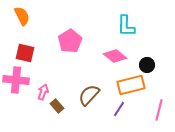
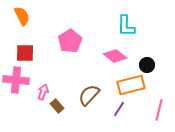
red square: rotated 12 degrees counterclockwise
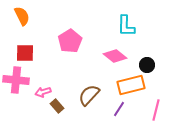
pink arrow: rotated 126 degrees counterclockwise
pink line: moved 3 px left
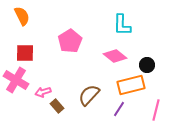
cyan L-shape: moved 4 px left, 1 px up
pink cross: rotated 25 degrees clockwise
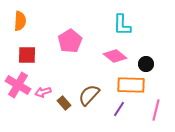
orange semicircle: moved 2 px left, 5 px down; rotated 30 degrees clockwise
red square: moved 2 px right, 2 px down
black circle: moved 1 px left, 1 px up
pink cross: moved 2 px right, 5 px down
orange rectangle: rotated 16 degrees clockwise
brown rectangle: moved 7 px right, 3 px up
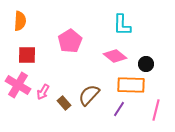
pink arrow: rotated 42 degrees counterclockwise
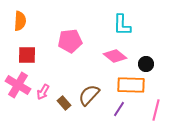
pink pentagon: rotated 25 degrees clockwise
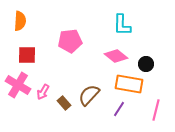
pink diamond: moved 1 px right
orange rectangle: moved 2 px left, 1 px up; rotated 8 degrees clockwise
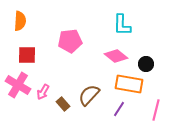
brown rectangle: moved 1 px left, 1 px down
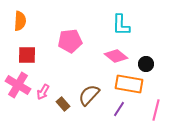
cyan L-shape: moved 1 px left
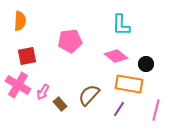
red square: moved 1 px down; rotated 12 degrees counterclockwise
brown rectangle: moved 3 px left
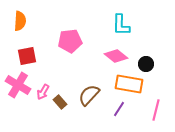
brown rectangle: moved 2 px up
